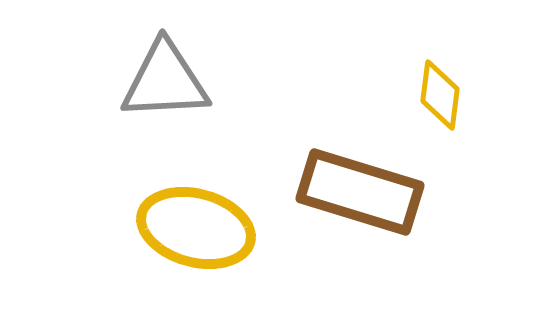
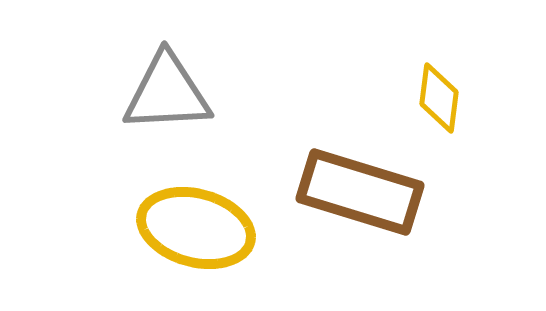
gray triangle: moved 2 px right, 12 px down
yellow diamond: moved 1 px left, 3 px down
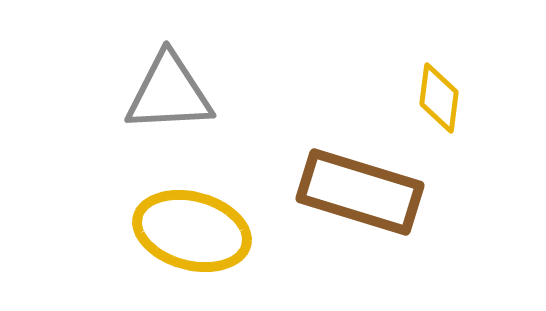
gray triangle: moved 2 px right
yellow ellipse: moved 4 px left, 3 px down
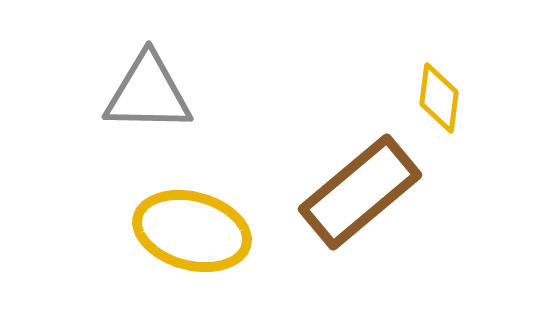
gray triangle: moved 21 px left; rotated 4 degrees clockwise
brown rectangle: rotated 57 degrees counterclockwise
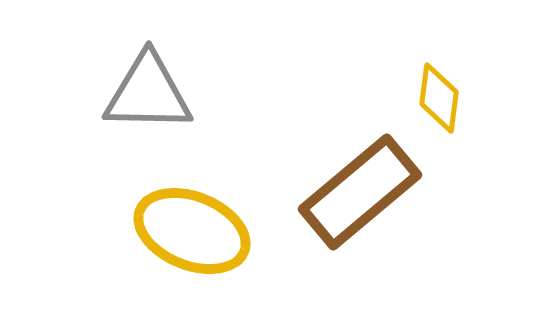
yellow ellipse: rotated 7 degrees clockwise
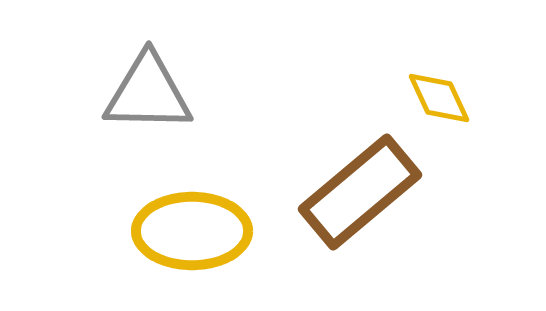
yellow diamond: rotated 32 degrees counterclockwise
yellow ellipse: rotated 22 degrees counterclockwise
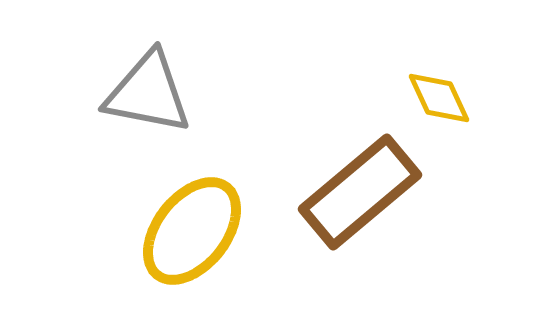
gray triangle: rotated 10 degrees clockwise
yellow ellipse: rotated 52 degrees counterclockwise
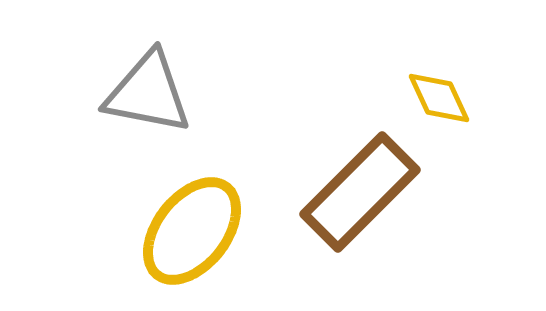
brown rectangle: rotated 5 degrees counterclockwise
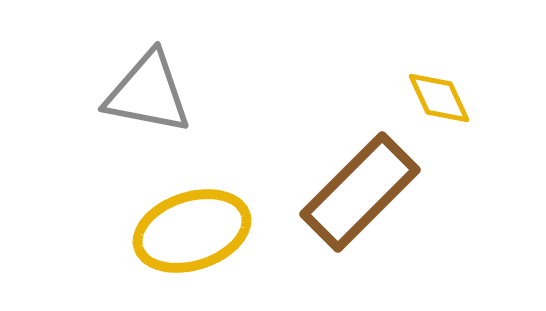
yellow ellipse: rotated 34 degrees clockwise
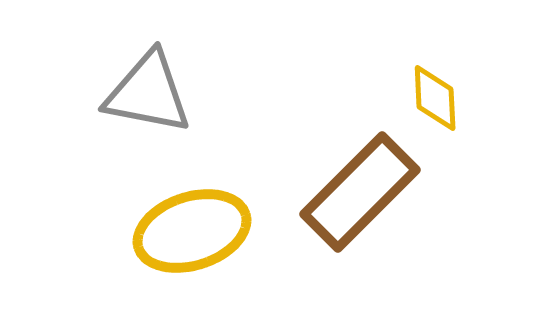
yellow diamond: moved 4 px left; rotated 22 degrees clockwise
